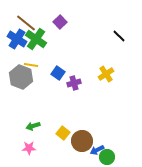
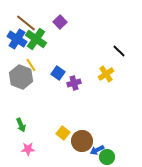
black line: moved 15 px down
yellow line: rotated 48 degrees clockwise
green arrow: moved 12 px left, 1 px up; rotated 96 degrees counterclockwise
pink star: moved 1 px left, 1 px down
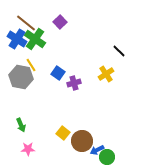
green cross: moved 1 px left
gray hexagon: rotated 10 degrees counterclockwise
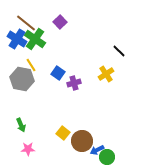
gray hexagon: moved 1 px right, 2 px down
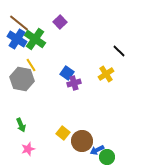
brown line: moved 7 px left
blue square: moved 9 px right
pink star: rotated 16 degrees counterclockwise
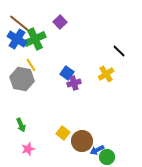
green cross: rotated 30 degrees clockwise
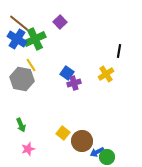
black line: rotated 56 degrees clockwise
blue arrow: moved 2 px down
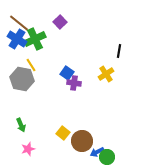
purple cross: rotated 24 degrees clockwise
